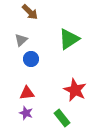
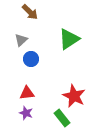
red star: moved 1 px left, 6 px down
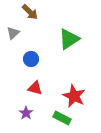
gray triangle: moved 8 px left, 7 px up
red triangle: moved 8 px right, 5 px up; rotated 21 degrees clockwise
purple star: rotated 16 degrees clockwise
green rectangle: rotated 24 degrees counterclockwise
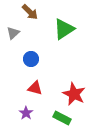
green triangle: moved 5 px left, 10 px up
red star: moved 2 px up
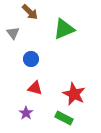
green triangle: rotated 10 degrees clockwise
gray triangle: rotated 24 degrees counterclockwise
green rectangle: moved 2 px right
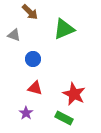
gray triangle: moved 1 px right, 2 px down; rotated 32 degrees counterclockwise
blue circle: moved 2 px right
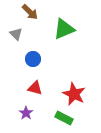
gray triangle: moved 2 px right, 1 px up; rotated 24 degrees clockwise
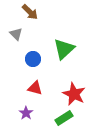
green triangle: moved 20 px down; rotated 20 degrees counterclockwise
green rectangle: rotated 60 degrees counterclockwise
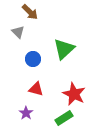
gray triangle: moved 2 px right, 2 px up
red triangle: moved 1 px right, 1 px down
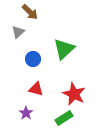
gray triangle: rotated 32 degrees clockwise
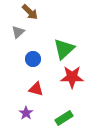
red star: moved 2 px left, 17 px up; rotated 25 degrees counterclockwise
